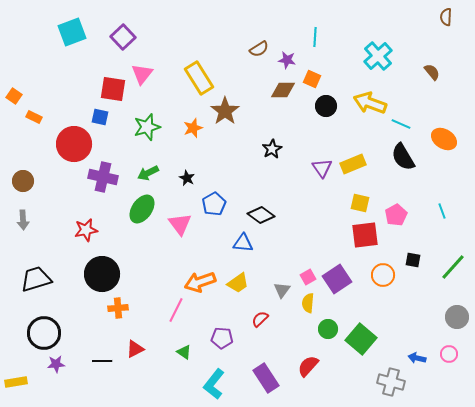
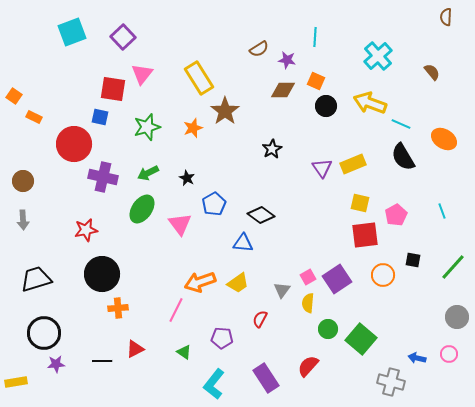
orange square at (312, 79): moved 4 px right, 2 px down
red semicircle at (260, 319): rotated 18 degrees counterclockwise
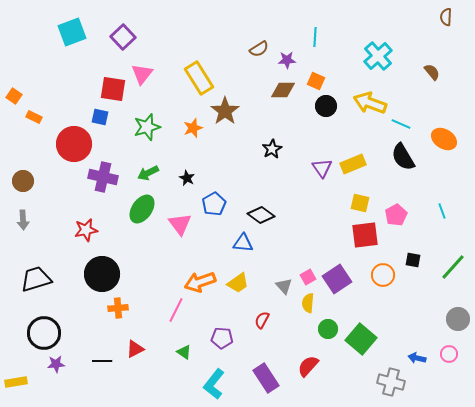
purple star at (287, 60): rotated 12 degrees counterclockwise
gray triangle at (282, 290): moved 2 px right, 4 px up; rotated 18 degrees counterclockwise
gray circle at (457, 317): moved 1 px right, 2 px down
red semicircle at (260, 319): moved 2 px right, 1 px down
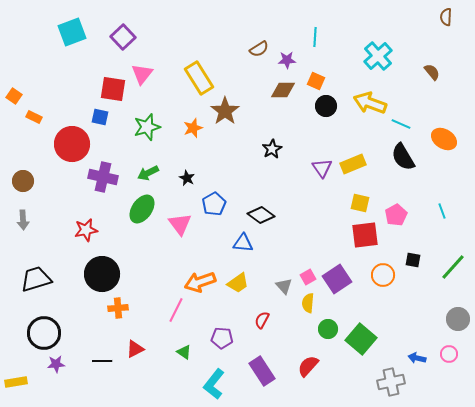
red circle at (74, 144): moved 2 px left
purple rectangle at (266, 378): moved 4 px left, 7 px up
gray cross at (391, 382): rotated 28 degrees counterclockwise
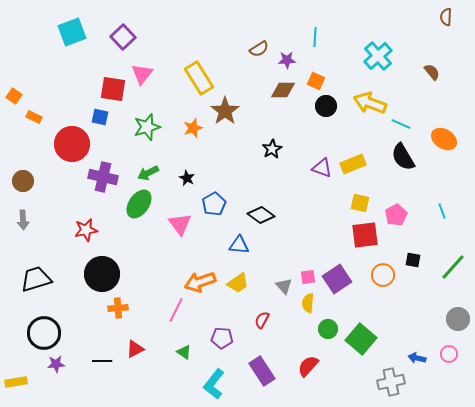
purple triangle at (322, 168): rotated 35 degrees counterclockwise
green ellipse at (142, 209): moved 3 px left, 5 px up
blue triangle at (243, 243): moved 4 px left, 2 px down
pink square at (308, 277): rotated 21 degrees clockwise
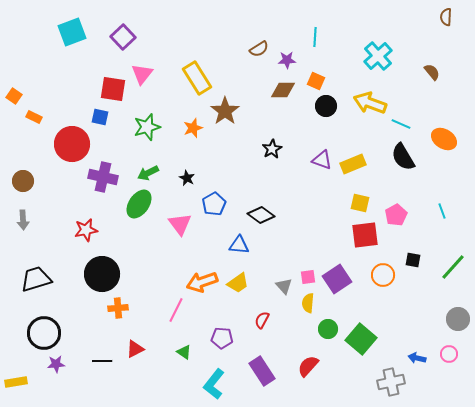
yellow rectangle at (199, 78): moved 2 px left
purple triangle at (322, 168): moved 8 px up
orange arrow at (200, 282): moved 2 px right
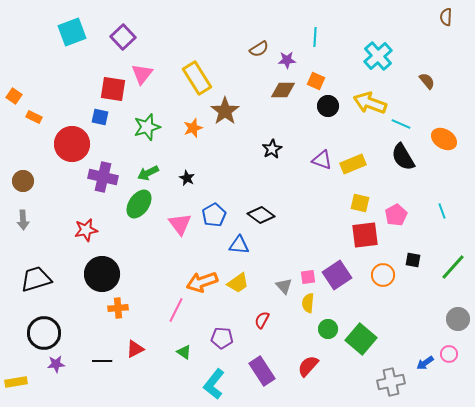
brown semicircle at (432, 72): moved 5 px left, 9 px down
black circle at (326, 106): moved 2 px right
blue pentagon at (214, 204): moved 11 px down
purple square at (337, 279): moved 4 px up
blue arrow at (417, 358): moved 8 px right, 5 px down; rotated 48 degrees counterclockwise
